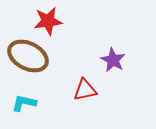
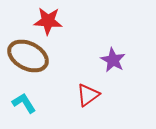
red star: rotated 12 degrees clockwise
red triangle: moved 3 px right, 5 px down; rotated 25 degrees counterclockwise
cyan L-shape: rotated 45 degrees clockwise
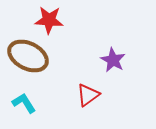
red star: moved 1 px right, 1 px up
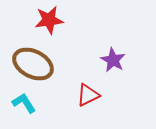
red star: rotated 12 degrees counterclockwise
brown ellipse: moved 5 px right, 8 px down
red triangle: rotated 10 degrees clockwise
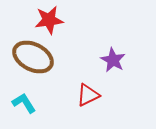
brown ellipse: moved 7 px up
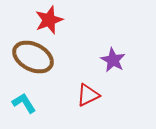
red star: rotated 12 degrees counterclockwise
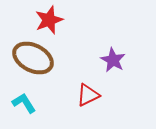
brown ellipse: moved 1 px down
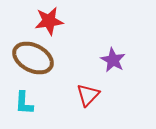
red star: moved 1 px down; rotated 12 degrees clockwise
red triangle: rotated 20 degrees counterclockwise
cyan L-shape: rotated 145 degrees counterclockwise
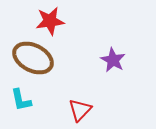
red star: moved 1 px right
red triangle: moved 8 px left, 15 px down
cyan L-shape: moved 3 px left, 3 px up; rotated 15 degrees counterclockwise
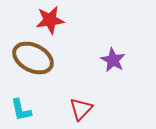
red star: moved 1 px up
cyan L-shape: moved 10 px down
red triangle: moved 1 px right, 1 px up
